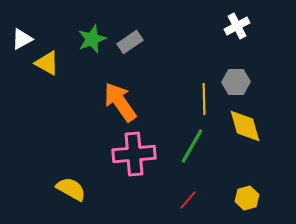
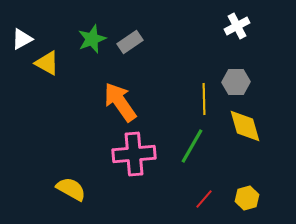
red line: moved 16 px right, 1 px up
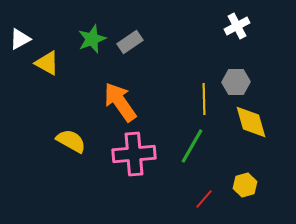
white triangle: moved 2 px left
yellow diamond: moved 6 px right, 4 px up
yellow semicircle: moved 48 px up
yellow hexagon: moved 2 px left, 13 px up
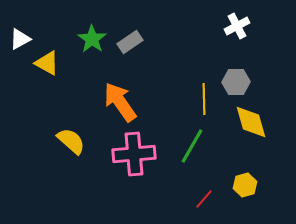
green star: rotated 16 degrees counterclockwise
yellow semicircle: rotated 12 degrees clockwise
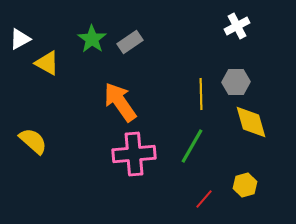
yellow line: moved 3 px left, 5 px up
yellow semicircle: moved 38 px left
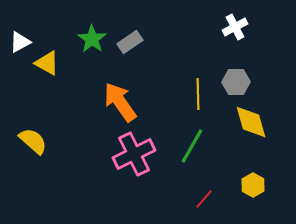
white cross: moved 2 px left, 1 px down
white triangle: moved 3 px down
yellow line: moved 3 px left
pink cross: rotated 21 degrees counterclockwise
yellow hexagon: moved 8 px right; rotated 15 degrees counterclockwise
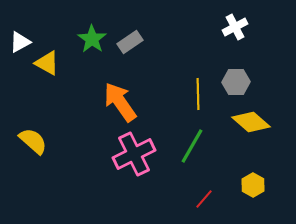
yellow diamond: rotated 33 degrees counterclockwise
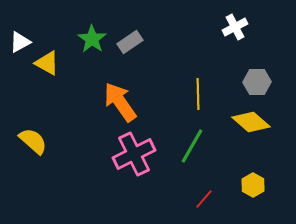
gray hexagon: moved 21 px right
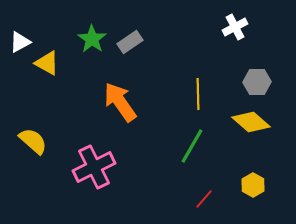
pink cross: moved 40 px left, 13 px down
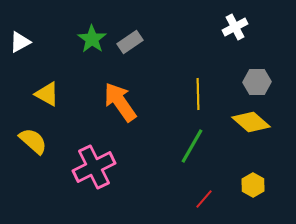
yellow triangle: moved 31 px down
